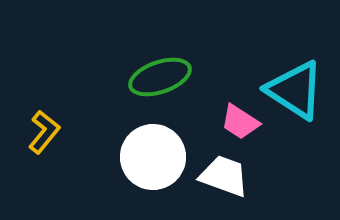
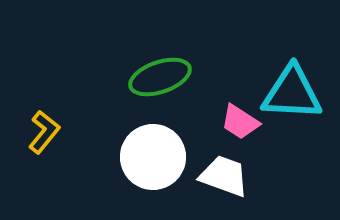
cyan triangle: moved 3 px left, 3 px down; rotated 30 degrees counterclockwise
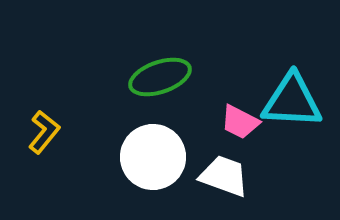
cyan triangle: moved 8 px down
pink trapezoid: rotated 6 degrees counterclockwise
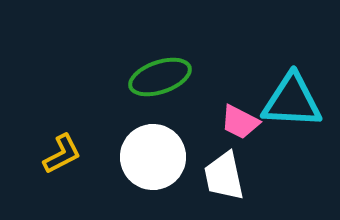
yellow L-shape: moved 18 px right, 22 px down; rotated 24 degrees clockwise
white trapezoid: rotated 122 degrees counterclockwise
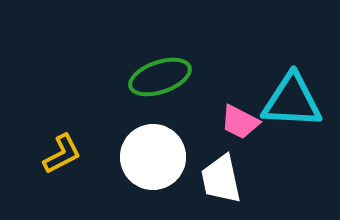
white trapezoid: moved 3 px left, 3 px down
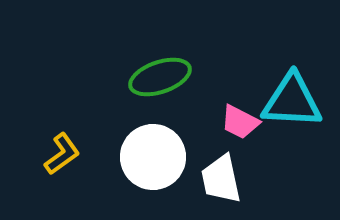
yellow L-shape: rotated 9 degrees counterclockwise
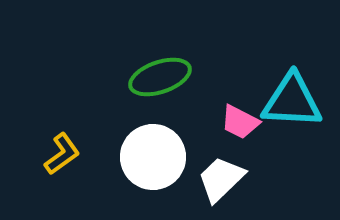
white trapezoid: rotated 58 degrees clockwise
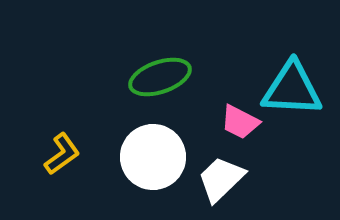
cyan triangle: moved 12 px up
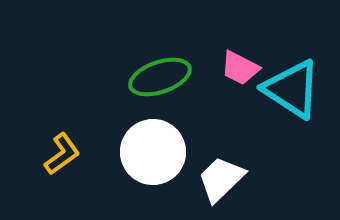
cyan triangle: rotated 30 degrees clockwise
pink trapezoid: moved 54 px up
white circle: moved 5 px up
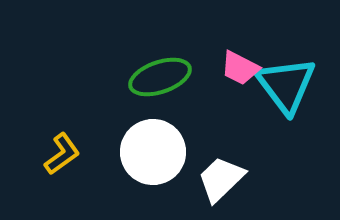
cyan triangle: moved 6 px left, 4 px up; rotated 20 degrees clockwise
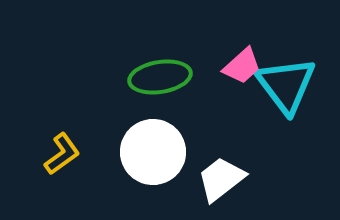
pink trapezoid: moved 2 px right, 2 px up; rotated 69 degrees counterclockwise
green ellipse: rotated 10 degrees clockwise
white trapezoid: rotated 6 degrees clockwise
